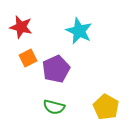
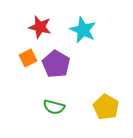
red star: moved 19 px right
cyan star: moved 4 px right, 1 px up
purple pentagon: moved 5 px up; rotated 16 degrees counterclockwise
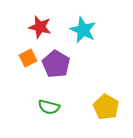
green semicircle: moved 5 px left
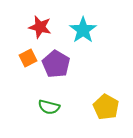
cyan star: rotated 12 degrees clockwise
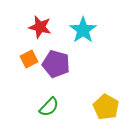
orange square: moved 1 px right, 1 px down
purple pentagon: rotated 16 degrees counterclockwise
green semicircle: rotated 60 degrees counterclockwise
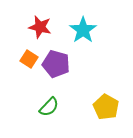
orange square: rotated 30 degrees counterclockwise
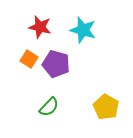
cyan star: rotated 20 degrees counterclockwise
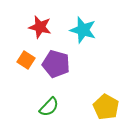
orange square: moved 3 px left, 1 px down
